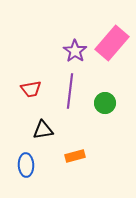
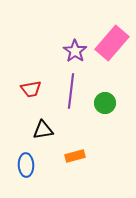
purple line: moved 1 px right
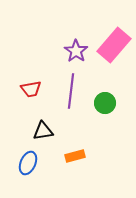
pink rectangle: moved 2 px right, 2 px down
purple star: moved 1 px right
black triangle: moved 1 px down
blue ellipse: moved 2 px right, 2 px up; rotated 25 degrees clockwise
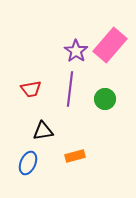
pink rectangle: moved 4 px left
purple line: moved 1 px left, 2 px up
green circle: moved 4 px up
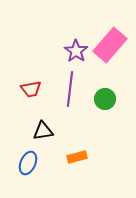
orange rectangle: moved 2 px right, 1 px down
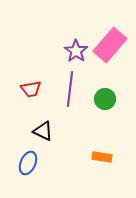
black triangle: rotated 35 degrees clockwise
orange rectangle: moved 25 px right; rotated 24 degrees clockwise
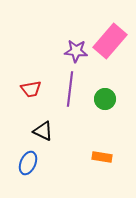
pink rectangle: moved 4 px up
purple star: rotated 30 degrees counterclockwise
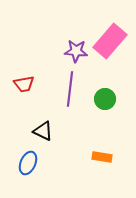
red trapezoid: moved 7 px left, 5 px up
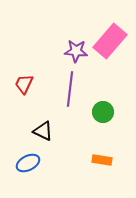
red trapezoid: rotated 125 degrees clockwise
green circle: moved 2 px left, 13 px down
orange rectangle: moved 3 px down
blue ellipse: rotated 40 degrees clockwise
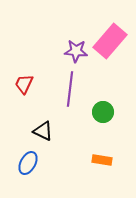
blue ellipse: rotated 35 degrees counterclockwise
